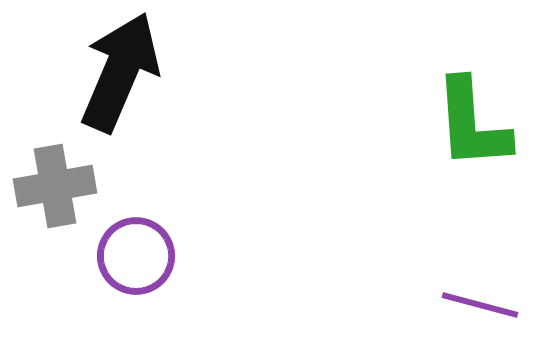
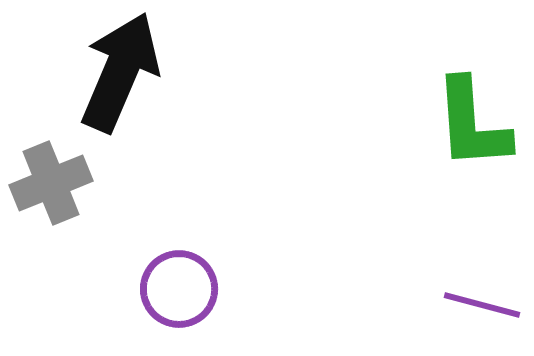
gray cross: moved 4 px left, 3 px up; rotated 12 degrees counterclockwise
purple circle: moved 43 px right, 33 px down
purple line: moved 2 px right
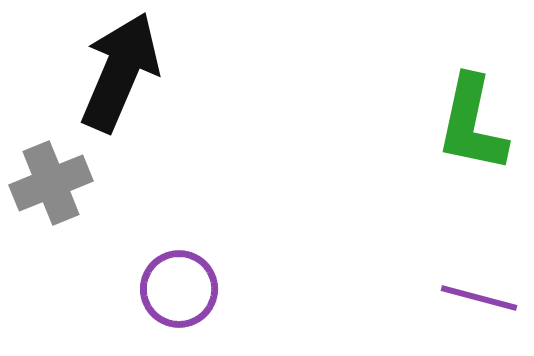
green L-shape: rotated 16 degrees clockwise
purple line: moved 3 px left, 7 px up
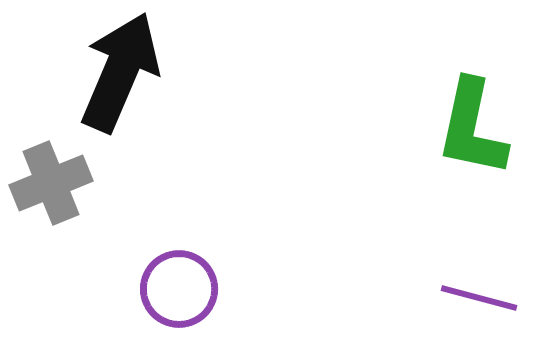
green L-shape: moved 4 px down
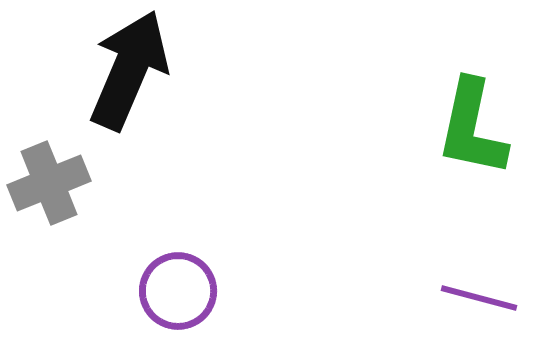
black arrow: moved 9 px right, 2 px up
gray cross: moved 2 px left
purple circle: moved 1 px left, 2 px down
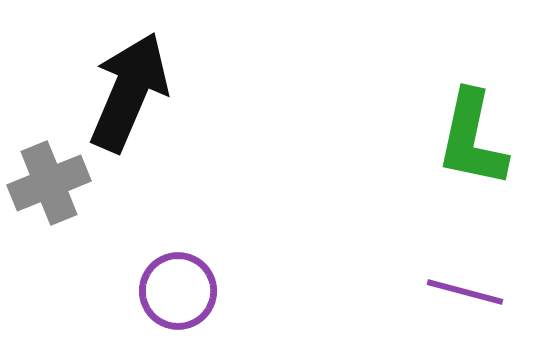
black arrow: moved 22 px down
green L-shape: moved 11 px down
purple line: moved 14 px left, 6 px up
